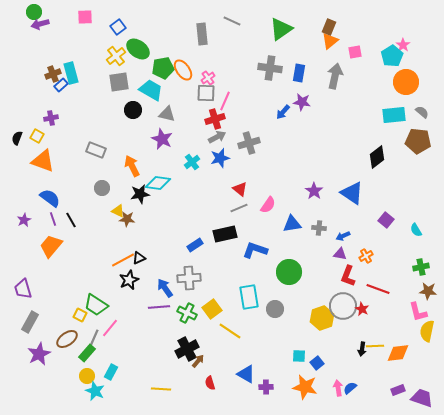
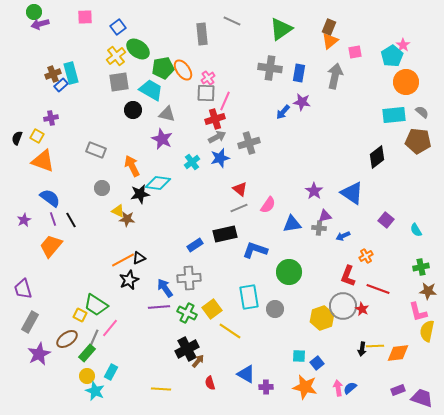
purple triangle at (340, 254): moved 15 px left, 38 px up; rotated 24 degrees counterclockwise
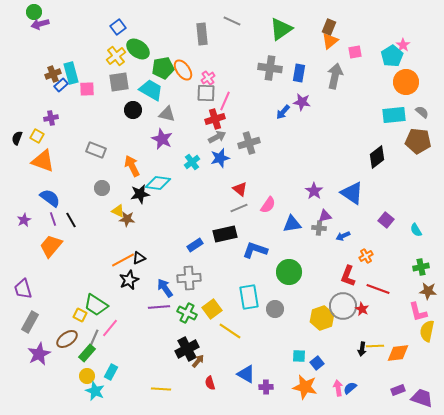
pink square at (85, 17): moved 2 px right, 72 px down
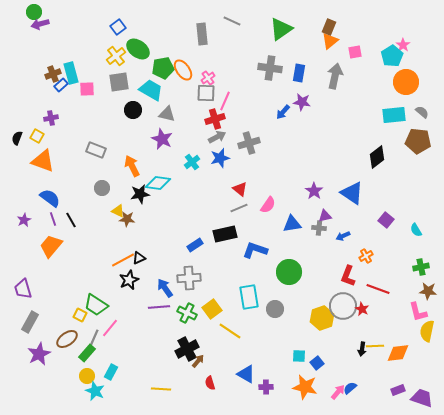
pink arrow at (338, 388): moved 4 px down; rotated 49 degrees clockwise
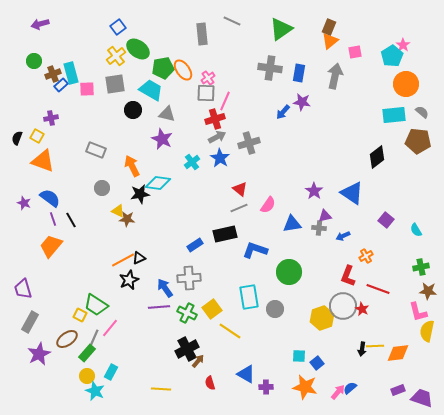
green circle at (34, 12): moved 49 px down
gray square at (119, 82): moved 4 px left, 2 px down
orange circle at (406, 82): moved 2 px down
blue star at (220, 158): rotated 24 degrees counterclockwise
purple star at (24, 220): moved 17 px up; rotated 24 degrees counterclockwise
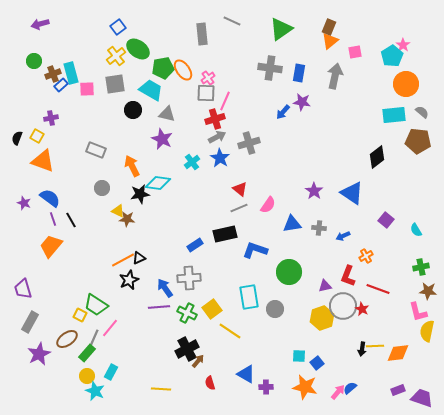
purple triangle at (325, 216): moved 70 px down
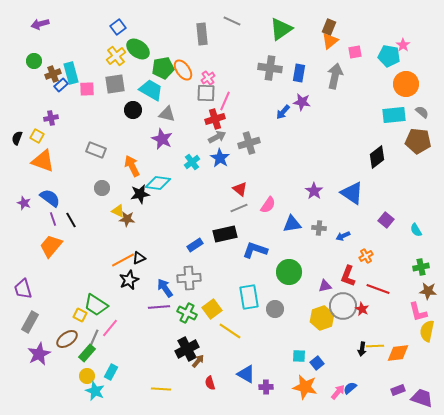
cyan pentagon at (392, 56): moved 3 px left; rotated 30 degrees counterclockwise
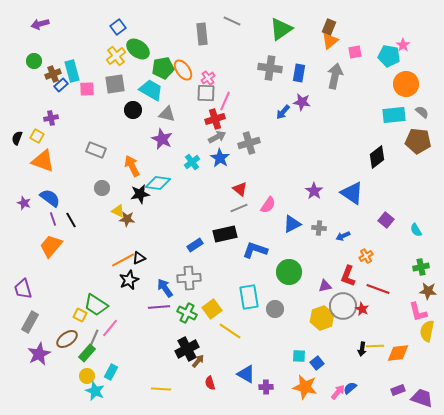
cyan rectangle at (71, 73): moved 1 px right, 2 px up
blue triangle at (292, 224): rotated 18 degrees counterclockwise
